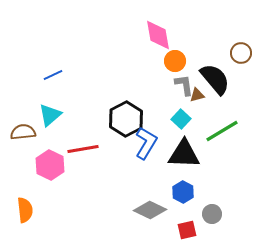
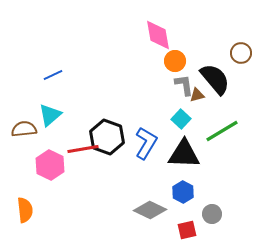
black hexagon: moved 19 px left, 18 px down; rotated 12 degrees counterclockwise
brown semicircle: moved 1 px right, 3 px up
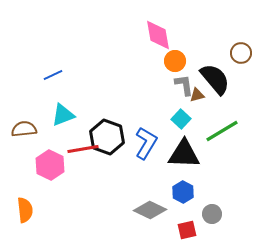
cyan triangle: moved 13 px right; rotated 20 degrees clockwise
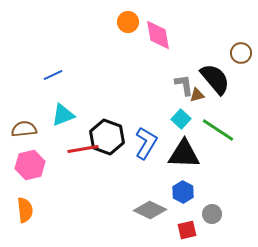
orange circle: moved 47 px left, 39 px up
green line: moved 4 px left, 1 px up; rotated 64 degrees clockwise
pink hexagon: moved 20 px left; rotated 20 degrees clockwise
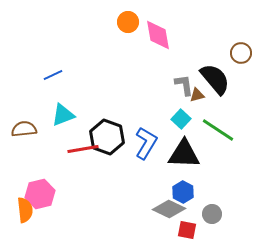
pink hexagon: moved 10 px right, 29 px down
gray diamond: moved 19 px right, 1 px up
red square: rotated 24 degrees clockwise
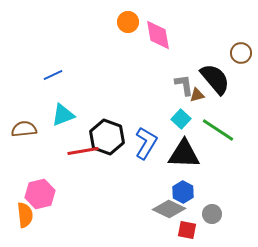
red line: moved 2 px down
orange semicircle: moved 5 px down
